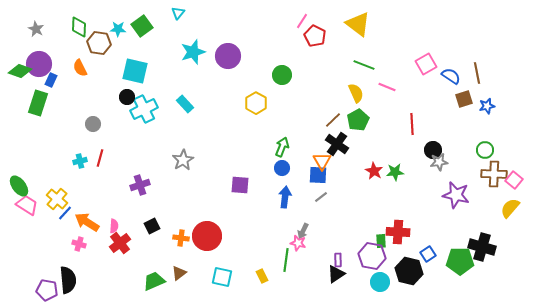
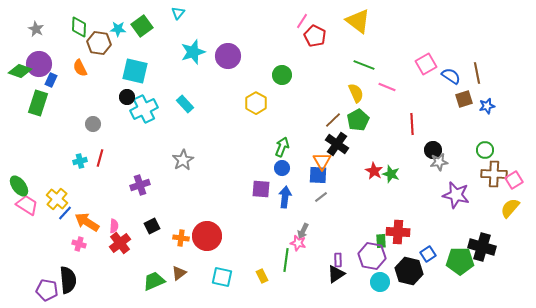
yellow triangle at (358, 24): moved 3 px up
green star at (395, 172): moved 4 px left, 2 px down; rotated 24 degrees clockwise
pink square at (514, 180): rotated 18 degrees clockwise
purple square at (240, 185): moved 21 px right, 4 px down
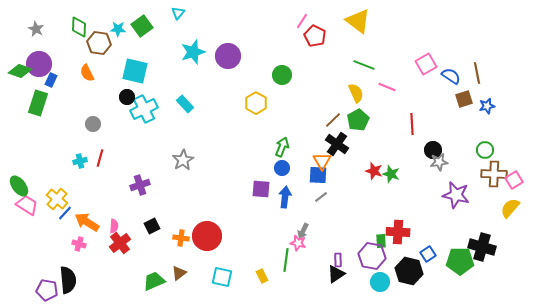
orange semicircle at (80, 68): moved 7 px right, 5 px down
red star at (374, 171): rotated 12 degrees counterclockwise
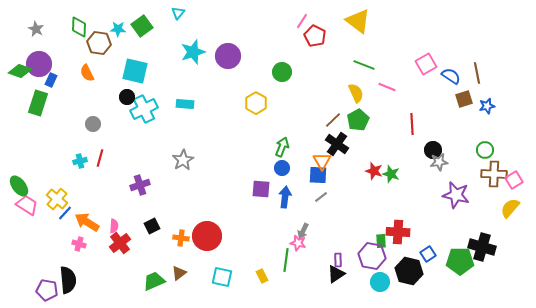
green circle at (282, 75): moved 3 px up
cyan rectangle at (185, 104): rotated 42 degrees counterclockwise
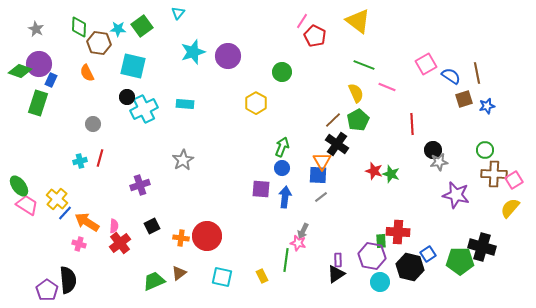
cyan square at (135, 71): moved 2 px left, 5 px up
black hexagon at (409, 271): moved 1 px right, 4 px up
purple pentagon at (47, 290): rotated 25 degrees clockwise
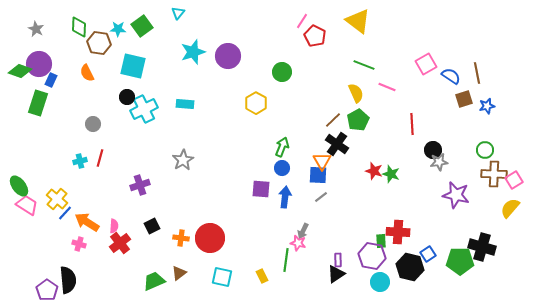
red circle at (207, 236): moved 3 px right, 2 px down
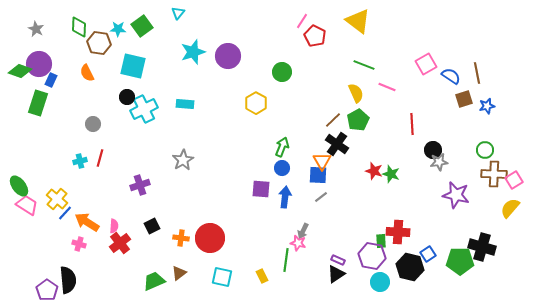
purple rectangle at (338, 260): rotated 64 degrees counterclockwise
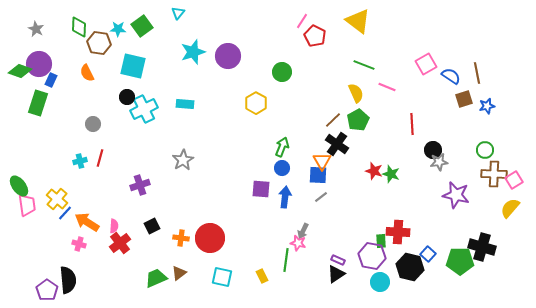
pink trapezoid at (27, 205): rotated 50 degrees clockwise
blue square at (428, 254): rotated 14 degrees counterclockwise
green trapezoid at (154, 281): moved 2 px right, 3 px up
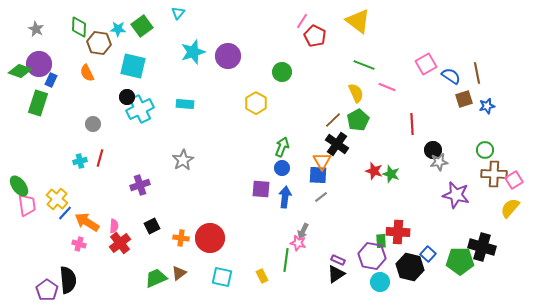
cyan cross at (144, 109): moved 4 px left
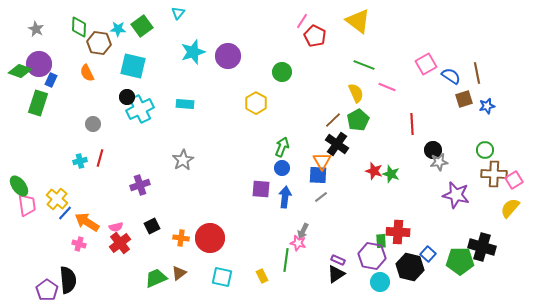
pink semicircle at (114, 226): moved 2 px right, 1 px down; rotated 72 degrees clockwise
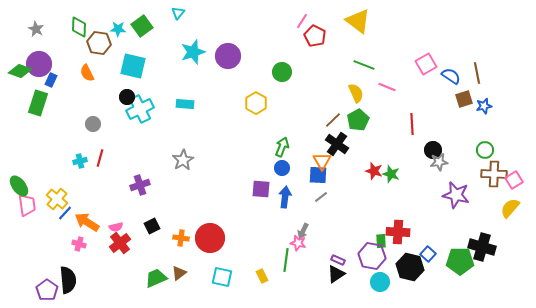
blue star at (487, 106): moved 3 px left
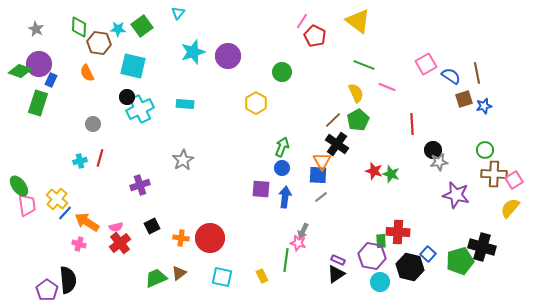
green pentagon at (460, 261): rotated 16 degrees counterclockwise
